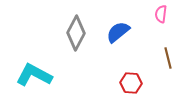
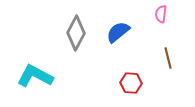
cyan L-shape: moved 1 px right, 1 px down
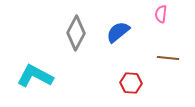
brown line: rotated 70 degrees counterclockwise
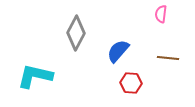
blue semicircle: moved 19 px down; rotated 10 degrees counterclockwise
cyan L-shape: rotated 15 degrees counterclockwise
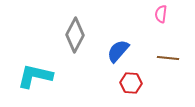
gray diamond: moved 1 px left, 2 px down
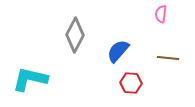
cyan L-shape: moved 5 px left, 3 px down
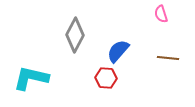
pink semicircle: rotated 24 degrees counterclockwise
cyan L-shape: moved 1 px right, 1 px up
red hexagon: moved 25 px left, 5 px up
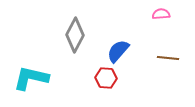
pink semicircle: rotated 102 degrees clockwise
